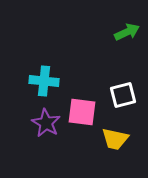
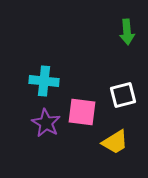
green arrow: rotated 110 degrees clockwise
yellow trapezoid: moved 3 px down; rotated 44 degrees counterclockwise
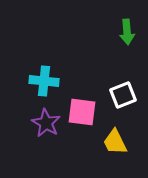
white square: rotated 8 degrees counterclockwise
yellow trapezoid: rotated 96 degrees clockwise
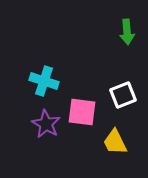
cyan cross: rotated 12 degrees clockwise
purple star: moved 1 px down
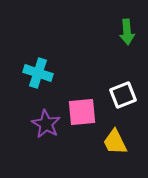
cyan cross: moved 6 px left, 8 px up
pink square: rotated 12 degrees counterclockwise
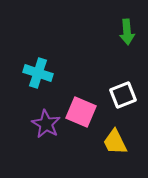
pink square: moved 1 px left; rotated 28 degrees clockwise
